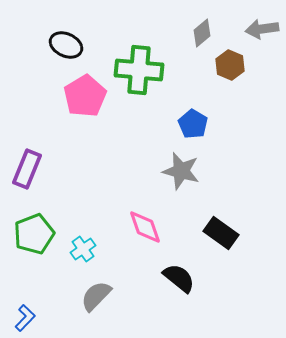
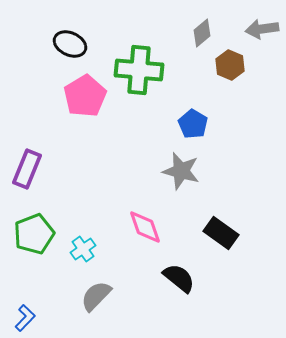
black ellipse: moved 4 px right, 1 px up
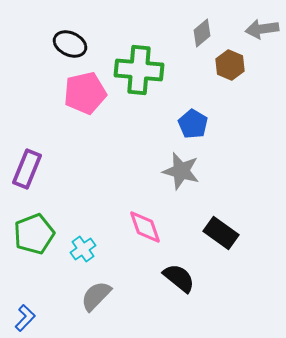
pink pentagon: moved 3 px up; rotated 18 degrees clockwise
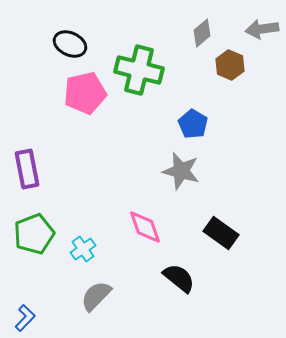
green cross: rotated 9 degrees clockwise
purple rectangle: rotated 33 degrees counterclockwise
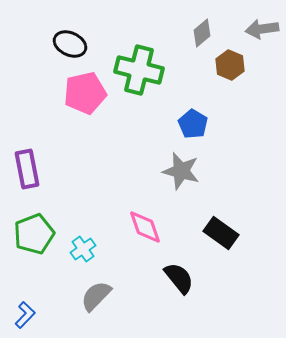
black semicircle: rotated 12 degrees clockwise
blue L-shape: moved 3 px up
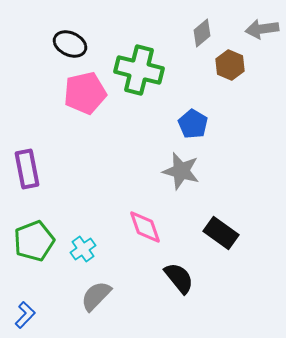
green pentagon: moved 7 px down
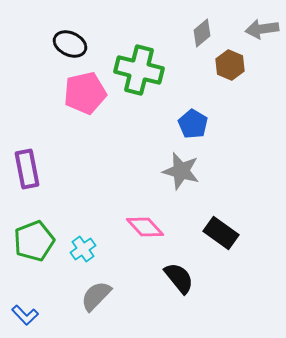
pink diamond: rotated 24 degrees counterclockwise
blue L-shape: rotated 92 degrees clockwise
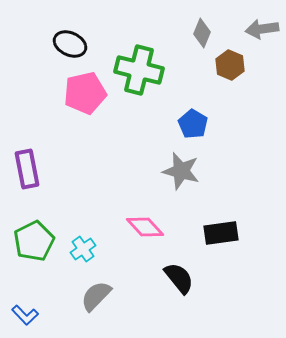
gray diamond: rotated 28 degrees counterclockwise
black rectangle: rotated 44 degrees counterclockwise
green pentagon: rotated 6 degrees counterclockwise
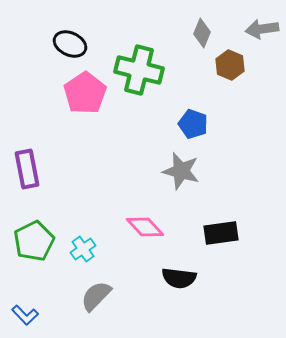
pink pentagon: rotated 21 degrees counterclockwise
blue pentagon: rotated 12 degrees counterclockwise
black semicircle: rotated 136 degrees clockwise
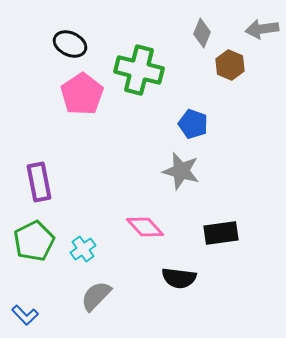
pink pentagon: moved 3 px left, 1 px down
purple rectangle: moved 12 px right, 13 px down
